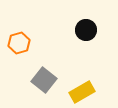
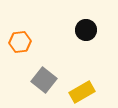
orange hexagon: moved 1 px right, 1 px up; rotated 10 degrees clockwise
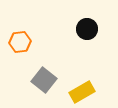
black circle: moved 1 px right, 1 px up
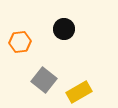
black circle: moved 23 px left
yellow rectangle: moved 3 px left
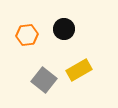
orange hexagon: moved 7 px right, 7 px up
yellow rectangle: moved 22 px up
